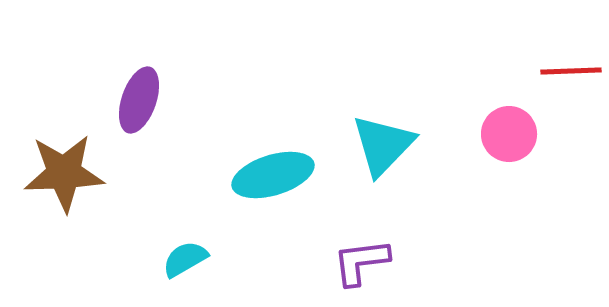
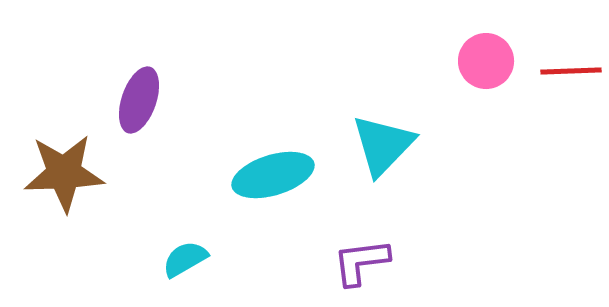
pink circle: moved 23 px left, 73 px up
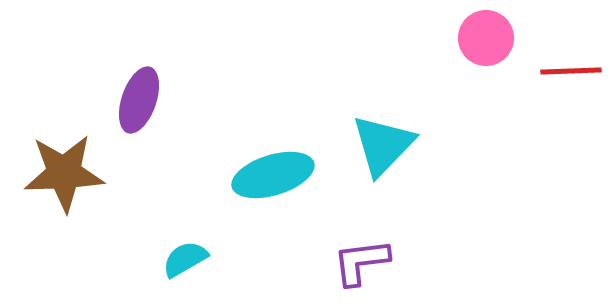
pink circle: moved 23 px up
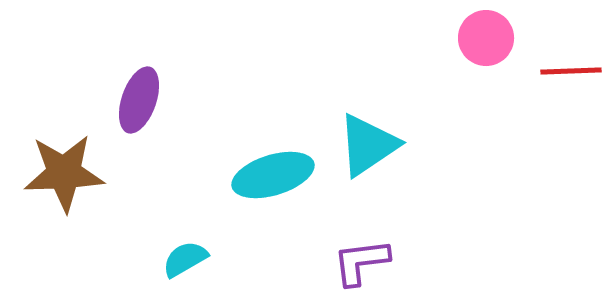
cyan triangle: moved 15 px left; rotated 12 degrees clockwise
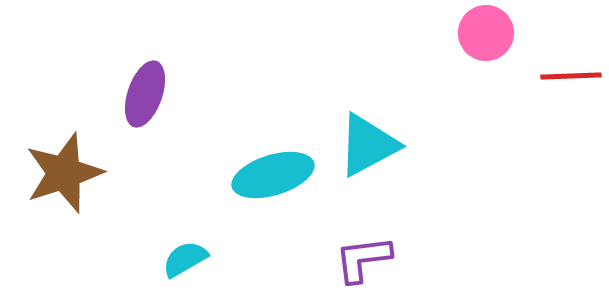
pink circle: moved 5 px up
red line: moved 5 px down
purple ellipse: moved 6 px right, 6 px up
cyan triangle: rotated 6 degrees clockwise
brown star: rotated 16 degrees counterclockwise
purple L-shape: moved 2 px right, 3 px up
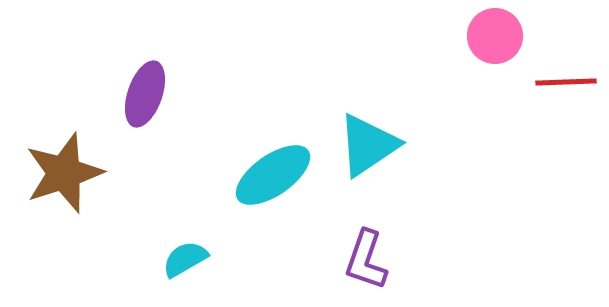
pink circle: moved 9 px right, 3 px down
red line: moved 5 px left, 6 px down
cyan triangle: rotated 6 degrees counterclockwise
cyan ellipse: rotated 18 degrees counterclockwise
purple L-shape: moved 3 px right, 1 px down; rotated 64 degrees counterclockwise
